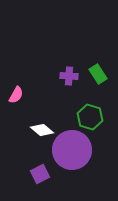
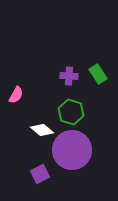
green hexagon: moved 19 px left, 5 px up
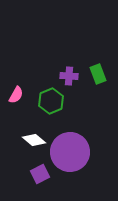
green rectangle: rotated 12 degrees clockwise
green hexagon: moved 20 px left, 11 px up; rotated 20 degrees clockwise
white diamond: moved 8 px left, 10 px down
purple circle: moved 2 px left, 2 px down
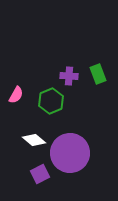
purple circle: moved 1 px down
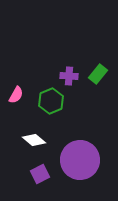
green rectangle: rotated 60 degrees clockwise
purple circle: moved 10 px right, 7 px down
